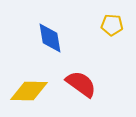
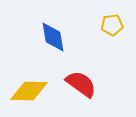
yellow pentagon: rotated 10 degrees counterclockwise
blue diamond: moved 3 px right, 1 px up
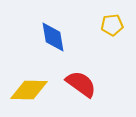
yellow diamond: moved 1 px up
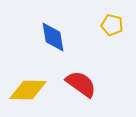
yellow pentagon: rotated 20 degrees clockwise
yellow diamond: moved 1 px left
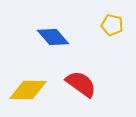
blue diamond: rotated 32 degrees counterclockwise
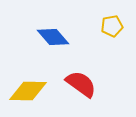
yellow pentagon: moved 1 px down; rotated 25 degrees counterclockwise
yellow diamond: moved 1 px down
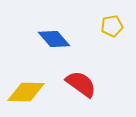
blue diamond: moved 1 px right, 2 px down
yellow diamond: moved 2 px left, 1 px down
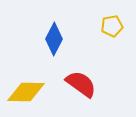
blue diamond: rotated 68 degrees clockwise
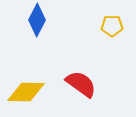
yellow pentagon: rotated 10 degrees clockwise
blue diamond: moved 17 px left, 19 px up
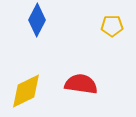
red semicircle: rotated 28 degrees counterclockwise
yellow diamond: moved 1 px up; rotated 27 degrees counterclockwise
